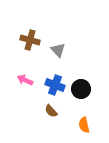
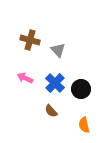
pink arrow: moved 2 px up
blue cross: moved 2 px up; rotated 24 degrees clockwise
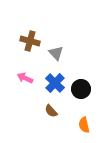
brown cross: moved 1 px down
gray triangle: moved 2 px left, 3 px down
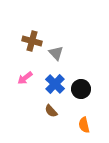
brown cross: moved 2 px right
pink arrow: rotated 63 degrees counterclockwise
blue cross: moved 1 px down
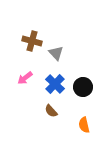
black circle: moved 2 px right, 2 px up
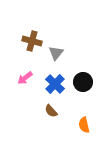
gray triangle: rotated 21 degrees clockwise
black circle: moved 5 px up
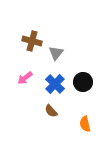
orange semicircle: moved 1 px right, 1 px up
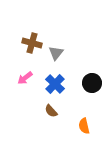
brown cross: moved 2 px down
black circle: moved 9 px right, 1 px down
orange semicircle: moved 1 px left, 2 px down
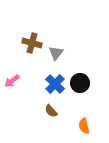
pink arrow: moved 13 px left, 3 px down
black circle: moved 12 px left
